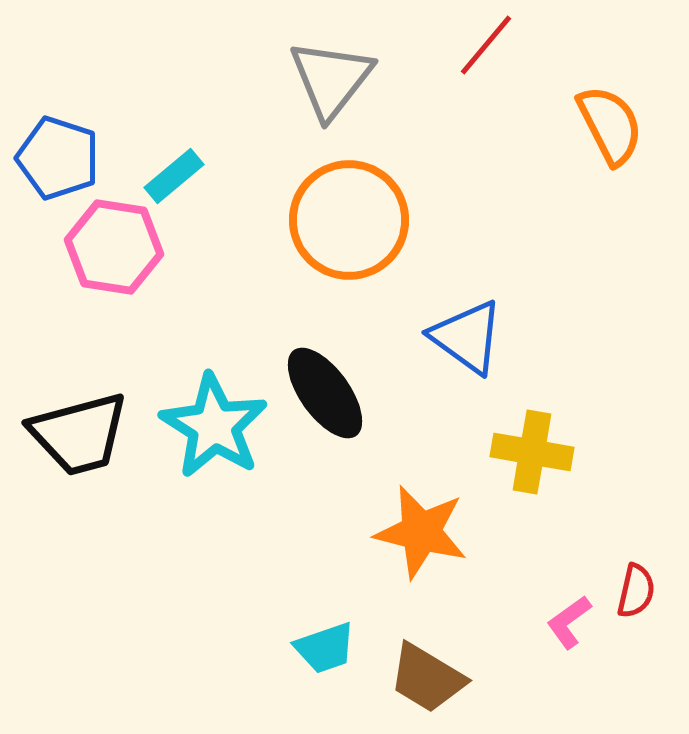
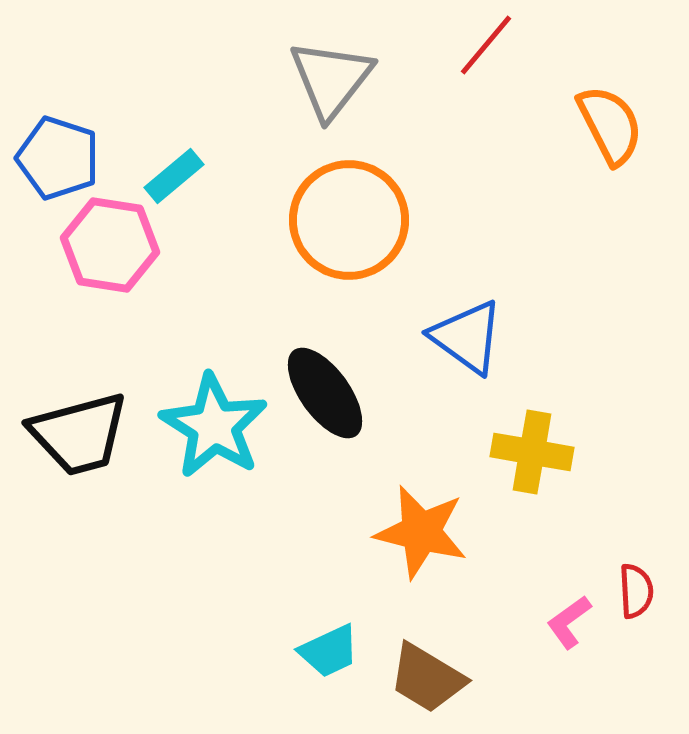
pink hexagon: moved 4 px left, 2 px up
red semicircle: rotated 16 degrees counterclockwise
cyan trapezoid: moved 4 px right, 3 px down; rotated 6 degrees counterclockwise
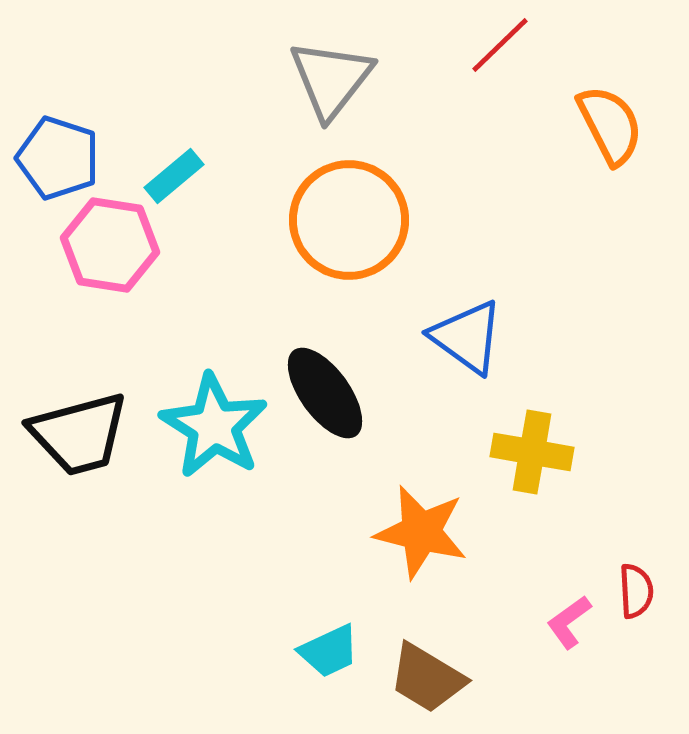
red line: moved 14 px right; rotated 6 degrees clockwise
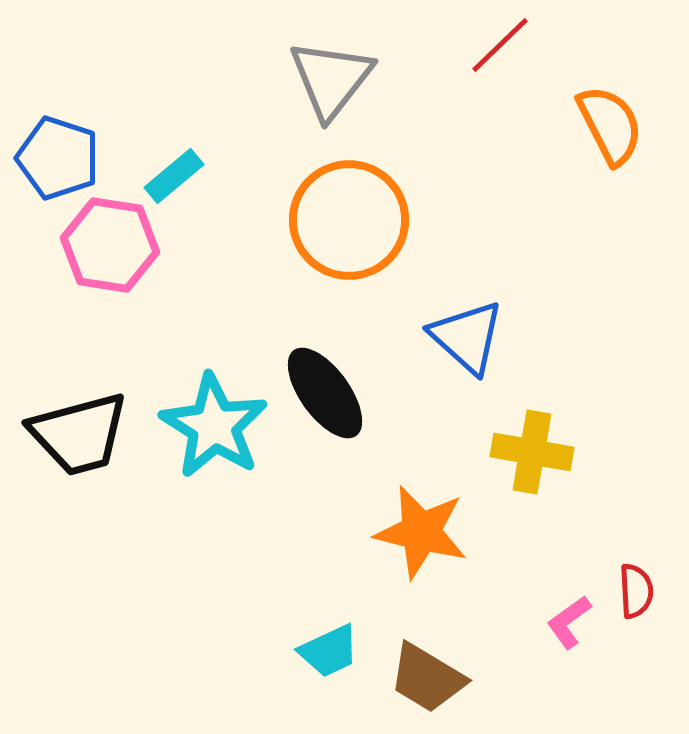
blue triangle: rotated 6 degrees clockwise
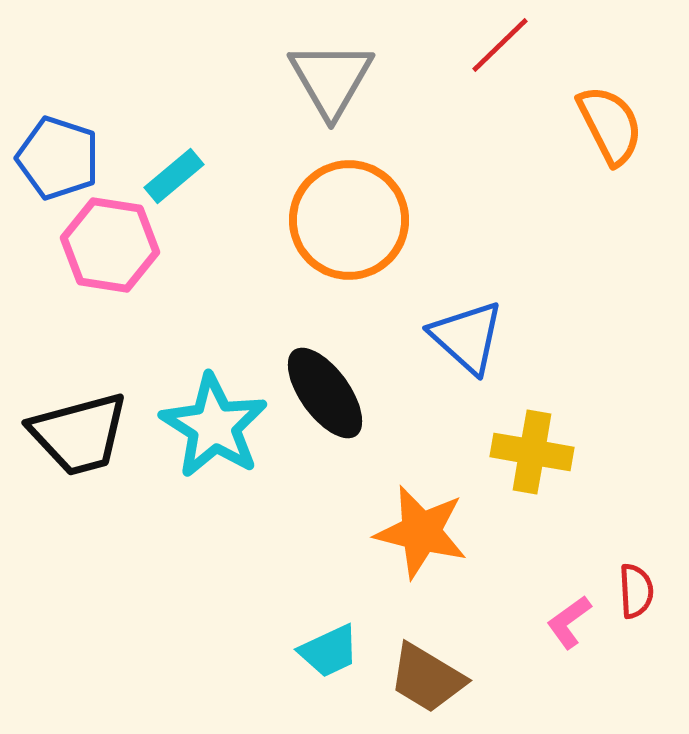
gray triangle: rotated 8 degrees counterclockwise
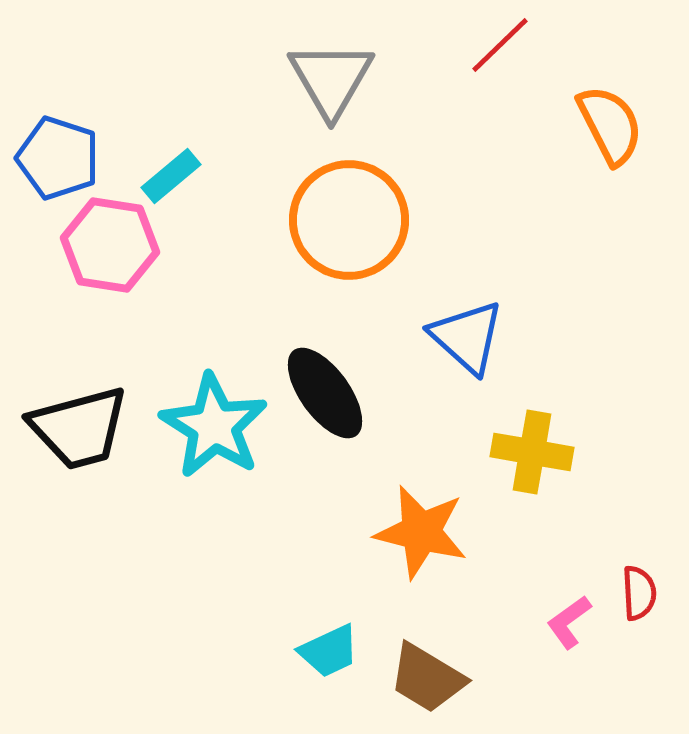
cyan rectangle: moved 3 px left
black trapezoid: moved 6 px up
red semicircle: moved 3 px right, 2 px down
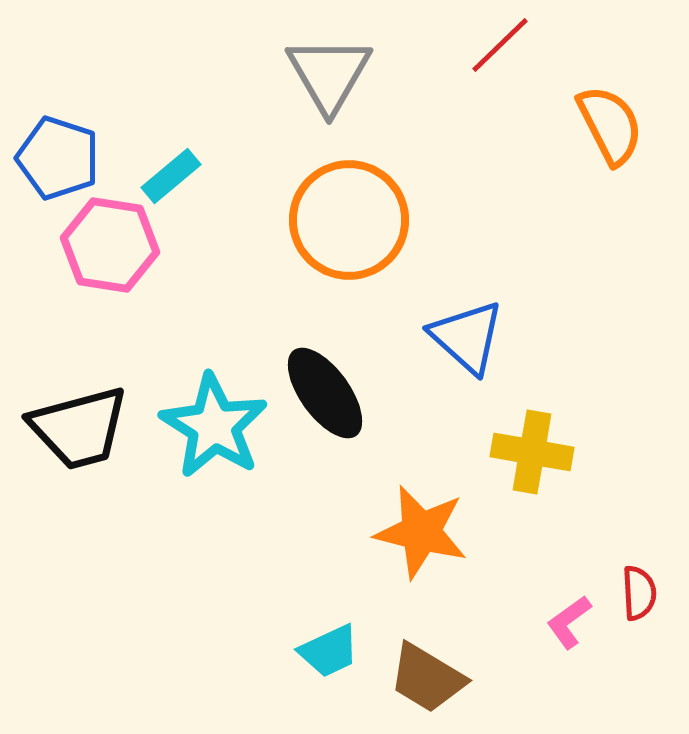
gray triangle: moved 2 px left, 5 px up
